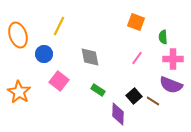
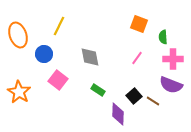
orange square: moved 3 px right, 2 px down
pink square: moved 1 px left, 1 px up
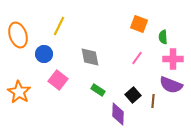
black square: moved 1 px left, 1 px up
brown line: rotated 64 degrees clockwise
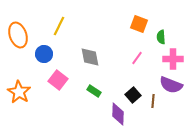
green semicircle: moved 2 px left
green rectangle: moved 4 px left, 1 px down
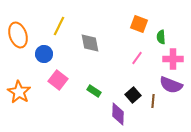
gray diamond: moved 14 px up
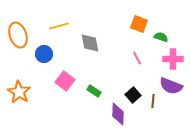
yellow line: rotated 48 degrees clockwise
green semicircle: rotated 112 degrees clockwise
pink line: rotated 64 degrees counterclockwise
pink square: moved 7 px right, 1 px down
purple semicircle: moved 1 px down
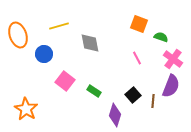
pink cross: rotated 36 degrees clockwise
purple semicircle: rotated 90 degrees counterclockwise
orange star: moved 7 px right, 17 px down
purple diamond: moved 3 px left, 1 px down; rotated 15 degrees clockwise
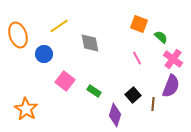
yellow line: rotated 18 degrees counterclockwise
green semicircle: rotated 24 degrees clockwise
brown line: moved 3 px down
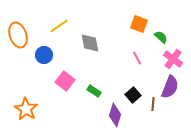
blue circle: moved 1 px down
purple semicircle: moved 1 px left, 1 px down
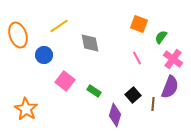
green semicircle: rotated 96 degrees counterclockwise
